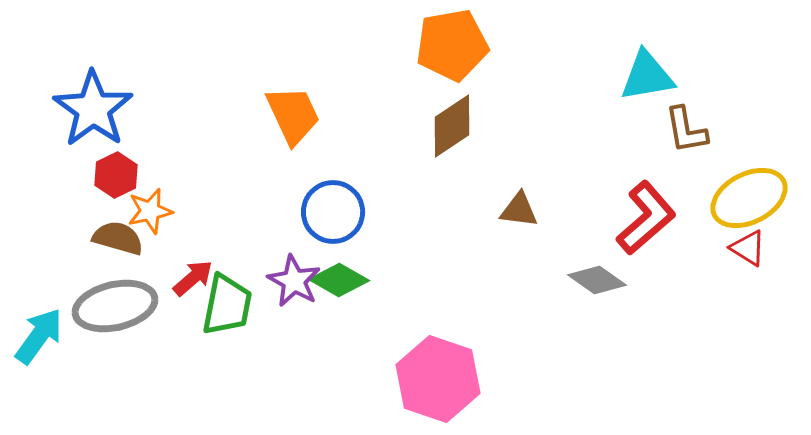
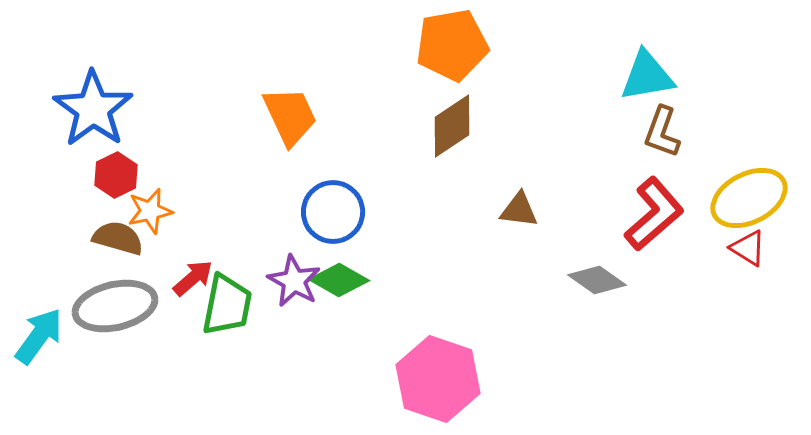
orange trapezoid: moved 3 px left, 1 px down
brown L-shape: moved 24 px left, 2 px down; rotated 30 degrees clockwise
red L-shape: moved 8 px right, 4 px up
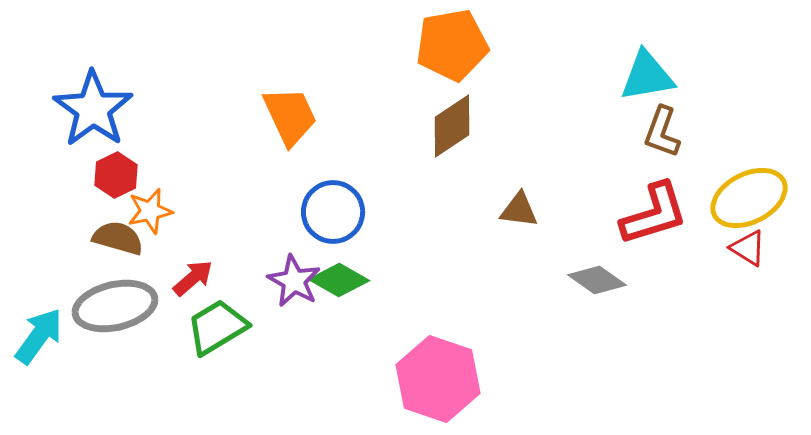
red L-shape: rotated 24 degrees clockwise
green trapezoid: moved 10 px left, 22 px down; rotated 132 degrees counterclockwise
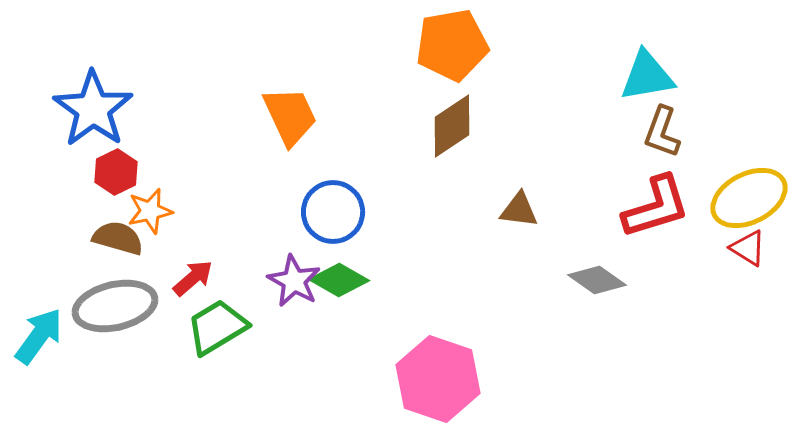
red hexagon: moved 3 px up
red L-shape: moved 2 px right, 7 px up
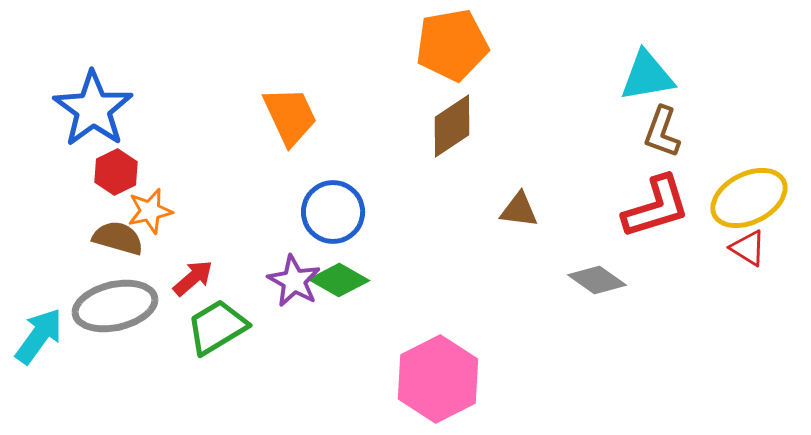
pink hexagon: rotated 14 degrees clockwise
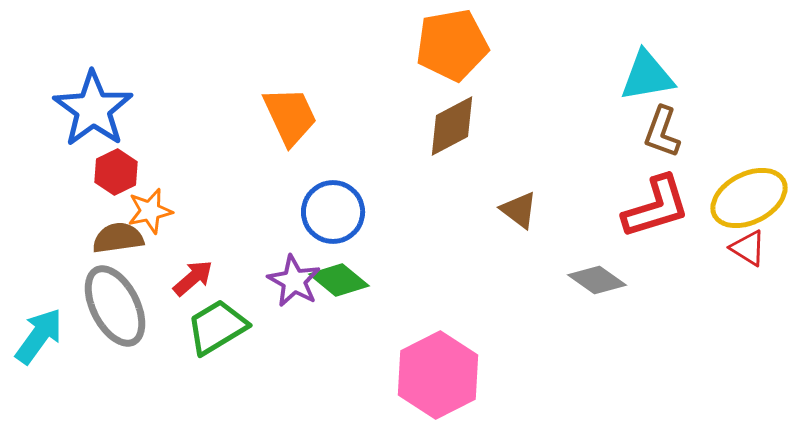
brown diamond: rotated 6 degrees clockwise
brown triangle: rotated 30 degrees clockwise
brown semicircle: rotated 24 degrees counterclockwise
green diamond: rotated 10 degrees clockwise
gray ellipse: rotated 76 degrees clockwise
pink hexagon: moved 4 px up
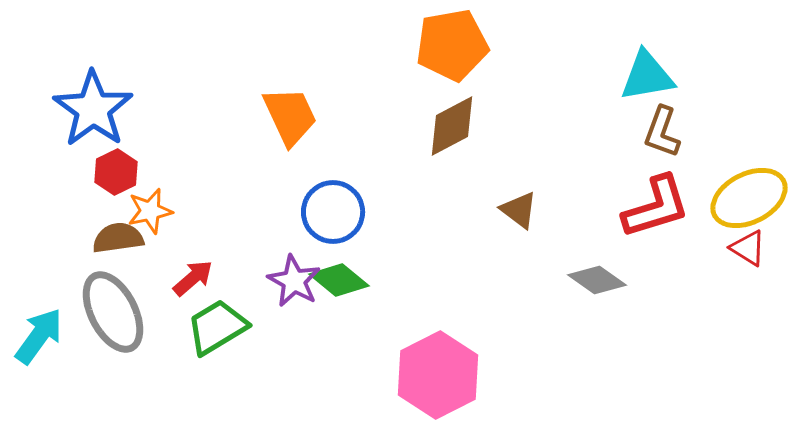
gray ellipse: moved 2 px left, 6 px down
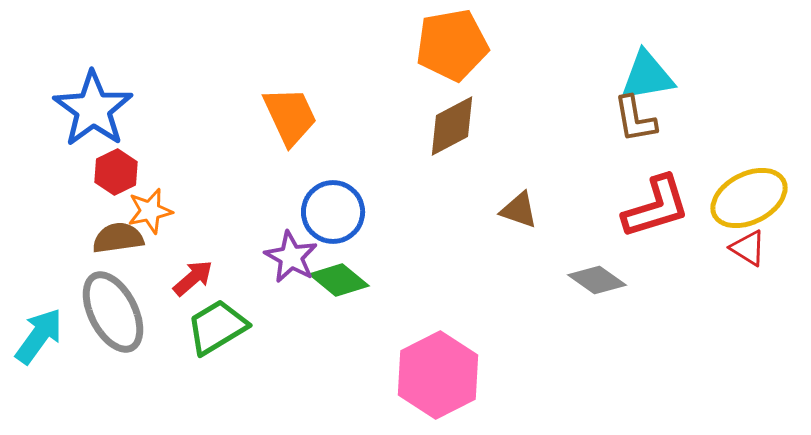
brown L-shape: moved 27 px left, 13 px up; rotated 30 degrees counterclockwise
brown triangle: rotated 18 degrees counterclockwise
purple star: moved 3 px left, 24 px up
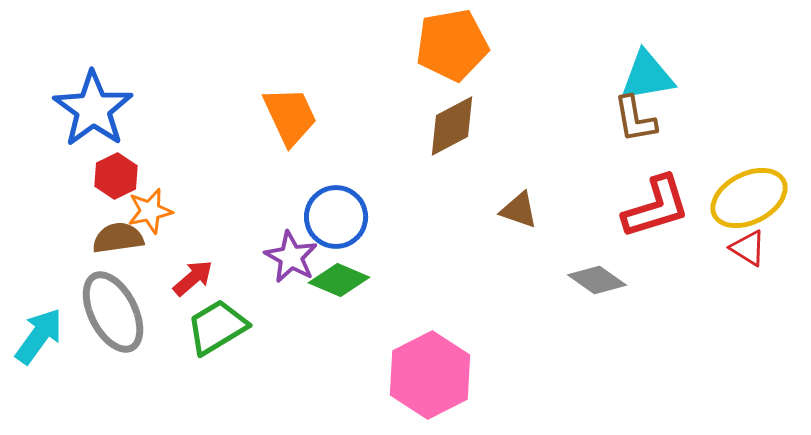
red hexagon: moved 4 px down
blue circle: moved 3 px right, 5 px down
green diamond: rotated 16 degrees counterclockwise
pink hexagon: moved 8 px left
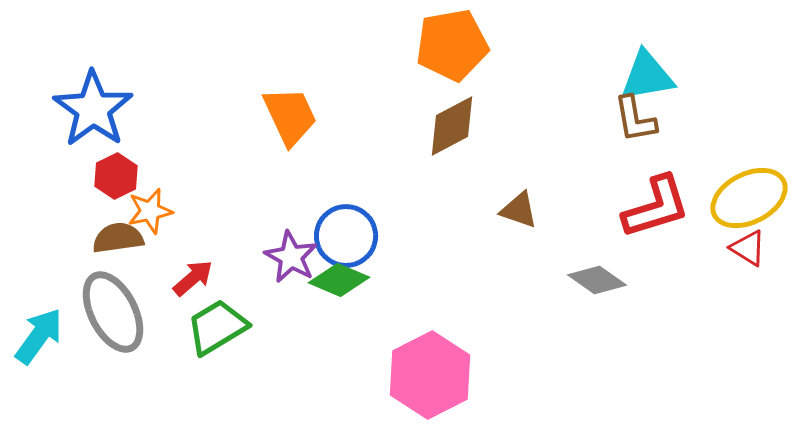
blue circle: moved 10 px right, 19 px down
